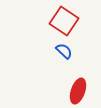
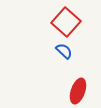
red square: moved 2 px right, 1 px down; rotated 8 degrees clockwise
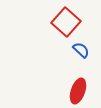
blue semicircle: moved 17 px right, 1 px up
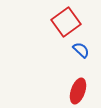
red square: rotated 12 degrees clockwise
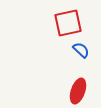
red square: moved 2 px right, 1 px down; rotated 24 degrees clockwise
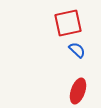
blue semicircle: moved 4 px left
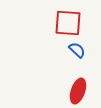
red square: rotated 16 degrees clockwise
